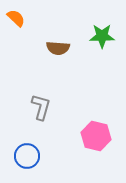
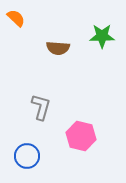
pink hexagon: moved 15 px left
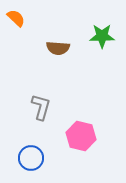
blue circle: moved 4 px right, 2 px down
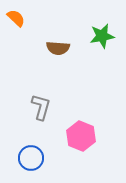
green star: rotated 10 degrees counterclockwise
pink hexagon: rotated 8 degrees clockwise
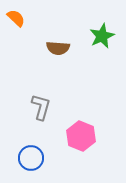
green star: rotated 15 degrees counterclockwise
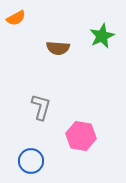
orange semicircle: rotated 108 degrees clockwise
pink hexagon: rotated 12 degrees counterclockwise
blue circle: moved 3 px down
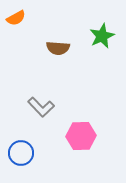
gray L-shape: rotated 120 degrees clockwise
pink hexagon: rotated 12 degrees counterclockwise
blue circle: moved 10 px left, 8 px up
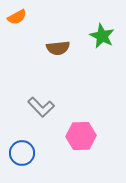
orange semicircle: moved 1 px right, 1 px up
green star: rotated 20 degrees counterclockwise
brown semicircle: rotated 10 degrees counterclockwise
blue circle: moved 1 px right
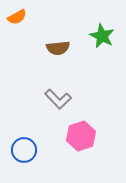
gray L-shape: moved 17 px right, 8 px up
pink hexagon: rotated 16 degrees counterclockwise
blue circle: moved 2 px right, 3 px up
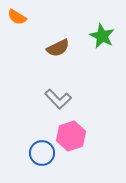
orange semicircle: rotated 60 degrees clockwise
brown semicircle: rotated 20 degrees counterclockwise
pink hexagon: moved 10 px left
blue circle: moved 18 px right, 3 px down
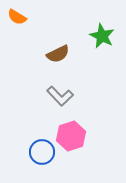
brown semicircle: moved 6 px down
gray L-shape: moved 2 px right, 3 px up
blue circle: moved 1 px up
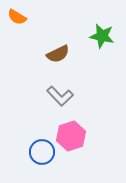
green star: rotated 15 degrees counterclockwise
